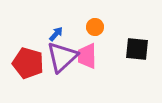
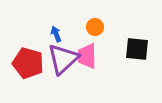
blue arrow: rotated 63 degrees counterclockwise
purple triangle: moved 1 px right, 2 px down
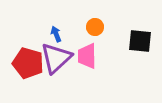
black square: moved 3 px right, 8 px up
purple triangle: moved 7 px left, 1 px up
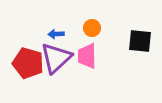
orange circle: moved 3 px left, 1 px down
blue arrow: rotated 70 degrees counterclockwise
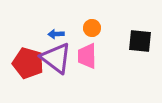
purple triangle: rotated 40 degrees counterclockwise
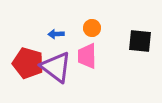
purple triangle: moved 9 px down
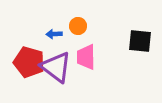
orange circle: moved 14 px left, 2 px up
blue arrow: moved 2 px left
pink trapezoid: moved 1 px left, 1 px down
red pentagon: moved 1 px right, 1 px up
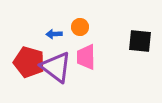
orange circle: moved 2 px right, 1 px down
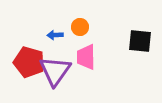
blue arrow: moved 1 px right, 1 px down
purple triangle: moved 1 px left, 4 px down; rotated 28 degrees clockwise
